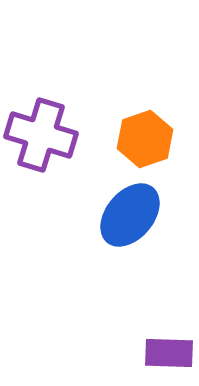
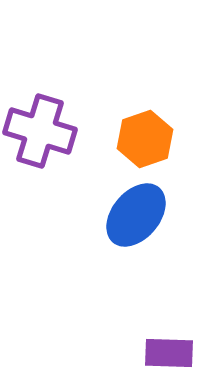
purple cross: moved 1 px left, 4 px up
blue ellipse: moved 6 px right
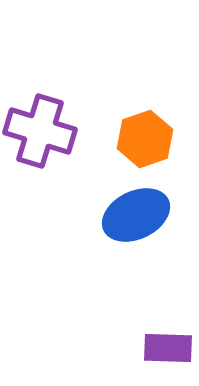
blue ellipse: rotated 24 degrees clockwise
purple rectangle: moved 1 px left, 5 px up
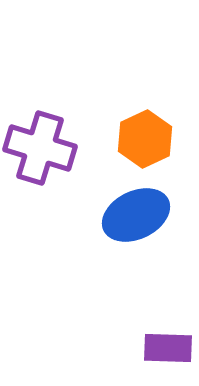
purple cross: moved 17 px down
orange hexagon: rotated 6 degrees counterclockwise
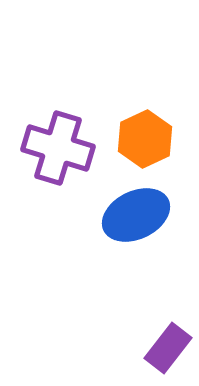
purple cross: moved 18 px right
purple rectangle: rotated 54 degrees counterclockwise
